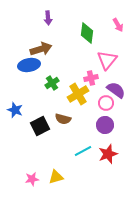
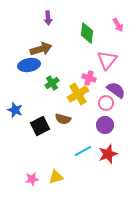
pink cross: moved 2 px left; rotated 32 degrees clockwise
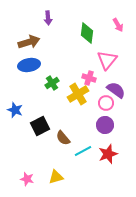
brown arrow: moved 12 px left, 7 px up
brown semicircle: moved 19 px down; rotated 35 degrees clockwise
pink star: moved 5 px left; rotated 24 degrees clockwise
